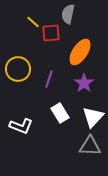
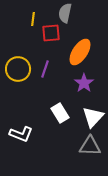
gray semicircle: moved 3 px left, 1 px up
yellow line: moved 3 px up; rotated 56 degrees clockwise
purple line: moved 4 px left, 10 px up
white L-shape: moved 8 px down
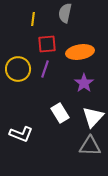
red square: moved 4 px left, 11 px down
orange ellipse: rotated 48 degrees clockwise
